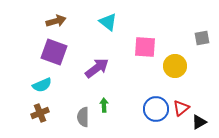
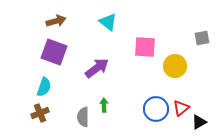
cyan semicircle: moved 2 px right, 2 px down; rotated 48 degrees counterclockwise
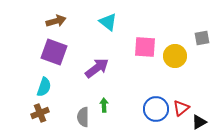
yellow circle: moved 10 px up
